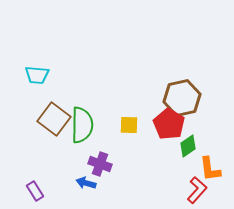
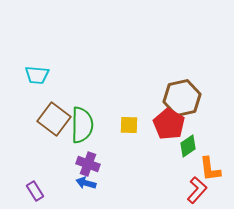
purple cross: moved 12 px left
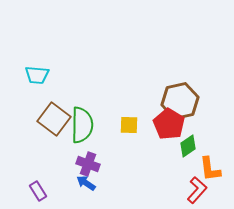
brown hexagon: moved 2 px left, 3 px down
blue arrow: rotated 18 degrees clockwise
purple rectangle: moved 3 px right
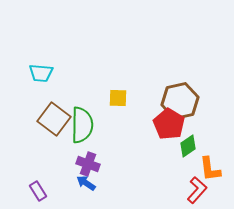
cyan trapezoid: moved 4 px right, 2 px up
yellow square: moved 11 px left, 27 px up
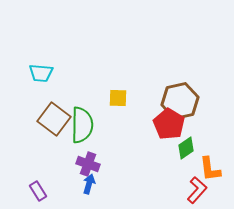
green diamond: moved 2 px left, 2 px down
blue arrow: moved 3 px right, 1 px down; rotated 72 degrees clockwise
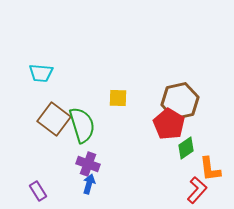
green semicircle: rotated 18 degrees counterclockwise
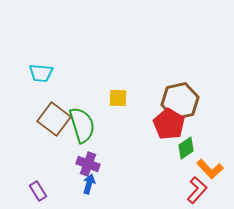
orange L-shape: rotated 36 degrees counterclockwise
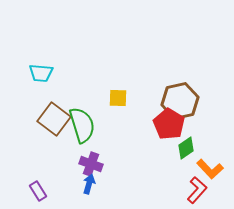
purple cross: moved 3 px right
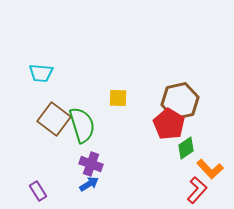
blue arrow: rotated 42 degrees clockwise
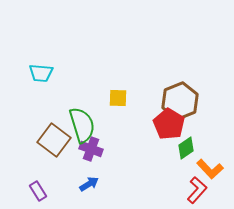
brown hexagon: rotated 9 degrees counterclockwise
brown square: moved 21 px down
purple cross: moved 15 px up
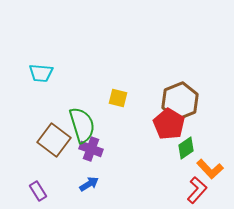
yellow square: rotated 12 degrees clockwise
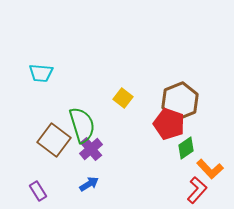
yellow square: moved 5 px right; rotated 24 degrees clockwise
red pentagon: rotated 12 degrees counterclockwise
purple cross: rotated 30 degrees clockwise
